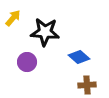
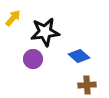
black star: rotated 12 degrees counterclockwise
blue diamond: moved 1 px up
purple circle: moved 6 px right, 3 px up
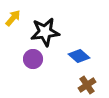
brown cross: rotated 30 degrees counterclockwise
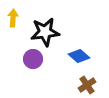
yellow arrow: rotated 36 degrees counterclockwise
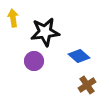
yellow arrow: rotated 12 degrees counterclockwise
purple circle: moved 1 px right, 2 px down
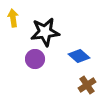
purple circle: moved 1 px right, 2 px up
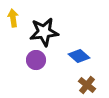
black star: moved 1 px left
purple circle: moved 1 px right, 1 px down
brown cross: rotated 18 degrees counterclockwise
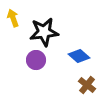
yellow arrow: rotated 12 degrees counterclockwise
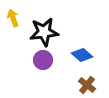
blue diamond: moved 3 px right, 1 px up
purple circle: moved 7 px right
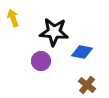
black star: moved 10 px right; rotated 12 degrees clockwise
blue diamond: moved 3 px up; rotated 30 degrees counterclockwise
purple circle: moved 2 px left, 1 px down
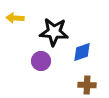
yellow arrow: moved 2 px right; rotated 66 degrees counterclockwise
blue diamond: rotated 30 degrees counterclockwise
brown cross: rotated 36 degrees counterclockwise
